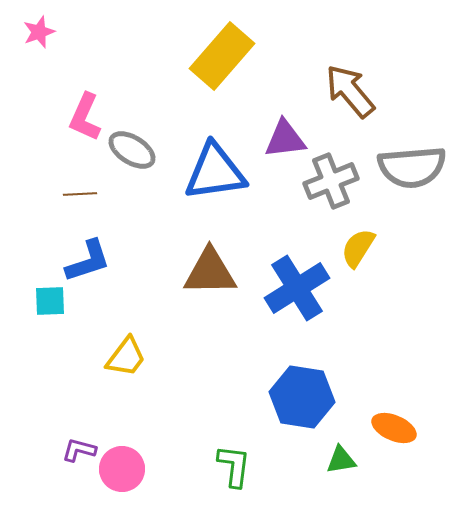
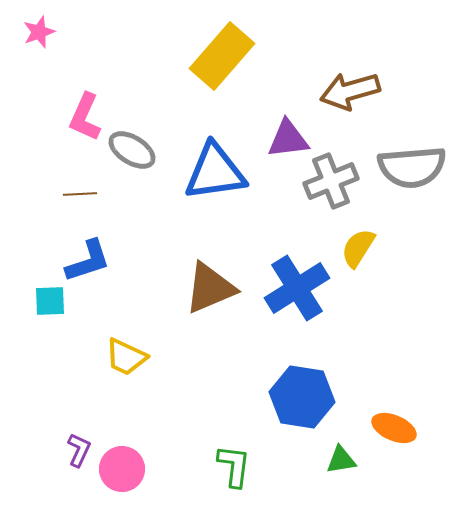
brown arrow: rotated 66 degrees counterclockwise
purple triangle: moved 3 px right
brown triangle: moved 16 px down; rotated 22 degrees counterclockwise
yellow trapezoid: rotated 78 degrees clockwise
purple L-shape: rotated 100 degrees clockwise
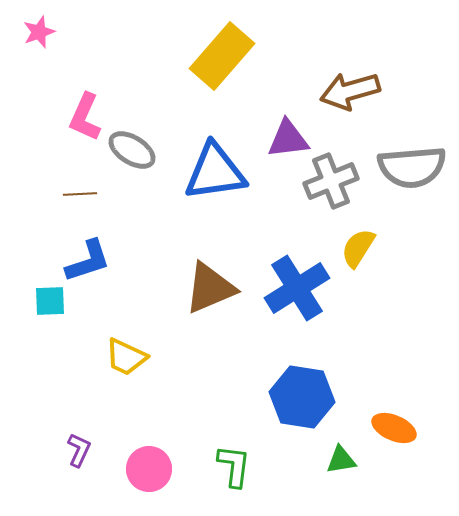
pink circle: moved 27 px right
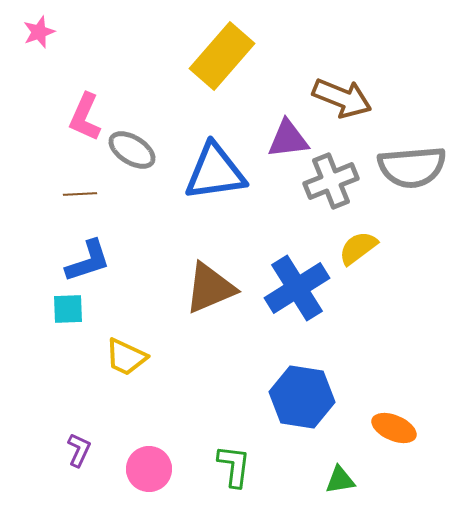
brown arrow: moved 8 px left, 7 px down; rotated 142 degrees counterclockwise
yellow semicircle: rotated 21 degrees clockwise
cyan square: moved 18 px right, 8 px down
green triangle: moved 1 px left, 20 px down
